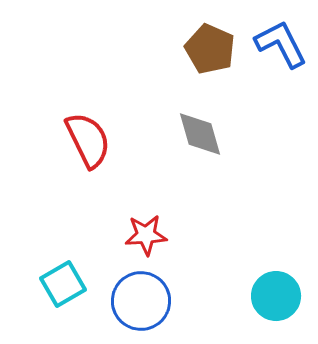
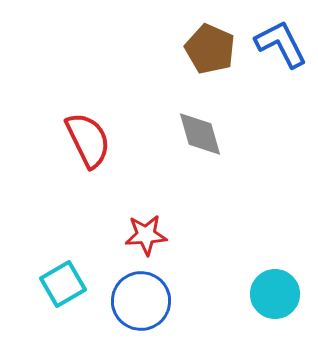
cyan circle: moved 1 px left, 2 px up
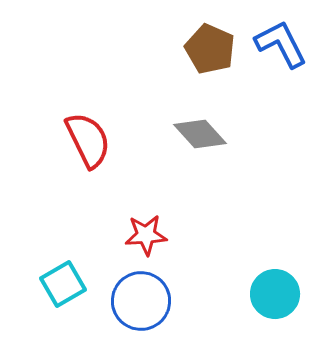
gray diamond: rotated 26 degrees counterclockwise
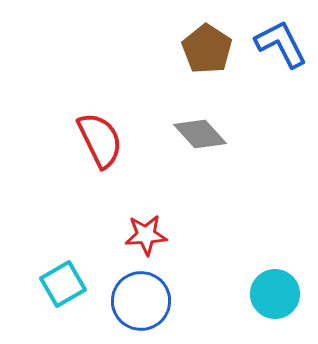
brown pentagon: moved 3 px left; rotated 9 degrees clockwise
red semicircle: moved 12 px right
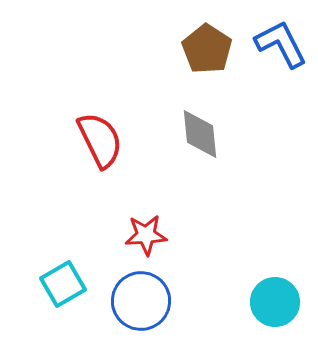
gray diamond: rotated 36 degrees clockwise
cyan circle: moved 8 px down
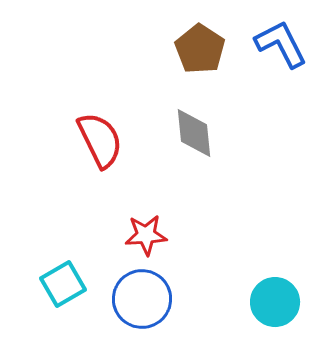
brown pentagon: moved 7 px left
gray diamond: moved 6 px left, 1 px up
blue circle: moved 1 px right, 2 px up
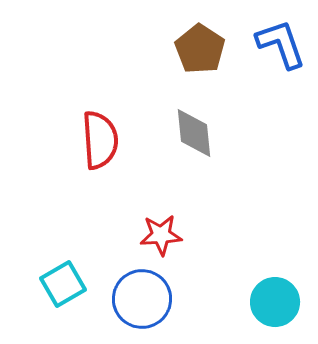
blue L-shape: rotated 8 degrees clockwise
red semicircle: rotated 22 degrees clockwise
red star: moved 15 px right
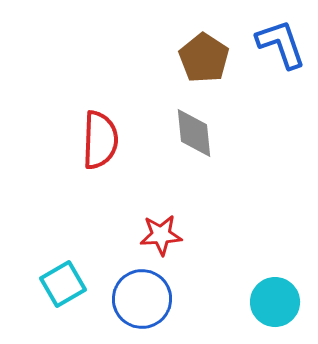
brown pentagon: moved 4 px right, 9 px down
red semicircle: rotated 6 degrees clockwise
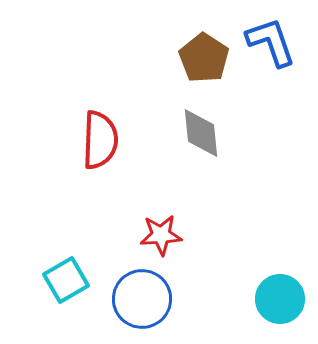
blue L-shape: moved 10 px left, 2 px up
gray diamond: moved 7 px right
cyan square: moved 3 px right, 4 px up
cyan circle: moved 5 px right, 3 px up
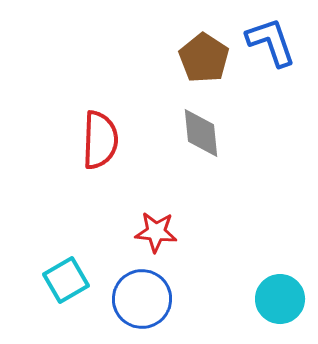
red star: moved 5 px left, 3 px up; rotated 9 degrees clockwise
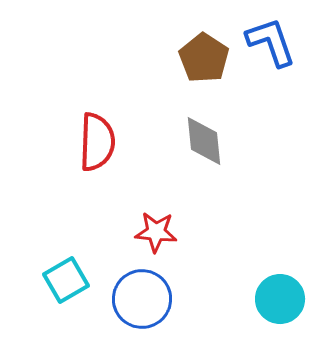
gray diamond: moved 3 px right, 8 px down
red semicircle: moved 3 px left, 2 px down
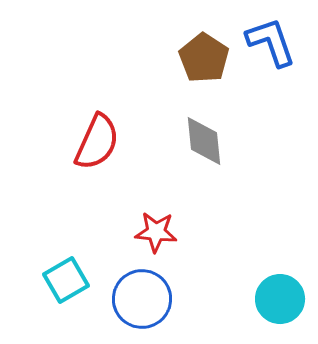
red semicircle: rotated 22 degrees clockwise
